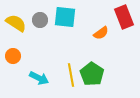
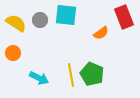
cyan square: moved 1 px right, 2 px up
orange circle: moved 3 px up
green pentagon: rotated 10 degrees counterclockwise
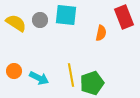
orange semicircle: rotated 42 degrees counterclockwise
orange circle: moved 1 px right, 18 px down
green pentagon: moved 9 px down; rotated 30 degrees clockwise
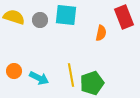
yellow semicircle: moved 2 px left, 6 px up; rotated 15 degrees counterclockwise
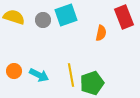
cyan square: rotated 25 degrees counterclockwise
gray circle: moved 3 px right
cyan arrow: moved 3 px up
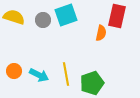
red rectangle: moved 7 px left, 1 px up; rotated 35 degrees clockwise
yellow line: moved 5 px left, 1 px up
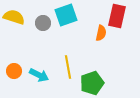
gray circle: moved 3 px down
yellow line: moved 2 px right, 7 px up
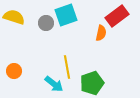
red rectangle: rotated 40 degrees clockwise
gray circle: moved 3 px right
yellow line: moved 1 px left
cyan arrow: moved 15 px right, 9 px down; rotated 12 degrees clockwise
